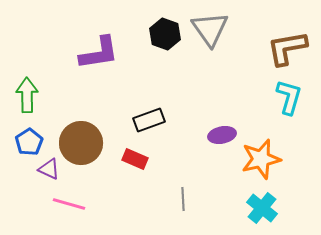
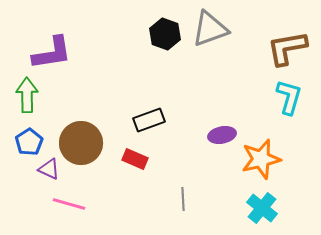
gray triangle: rotated 45 degrees clockwise
purple L-shape: moved 47 px left
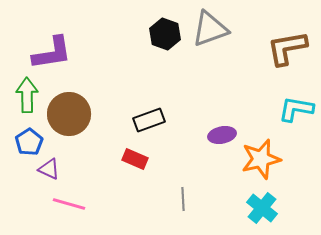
cyan L-shape: moved 7 px right, 12 px down; rotated 96 degrees counterclockwise
brown circle: moved 12 px left, 29 px up
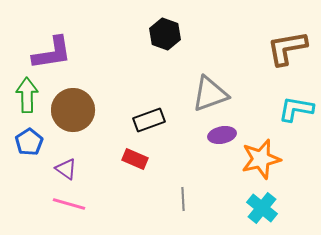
gray triangle: moved 65 px down
brown circle: moved 4 px right, 4 px up
purple triangle: moved 17 px right; rotated 10 degrees clockwise
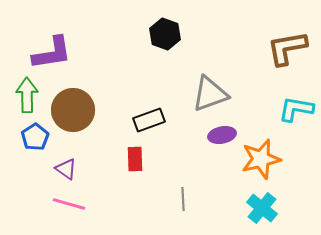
blue pentagon: moved 6 px right, 5 px up
red rectangle: rotated 65 degrees clockwise
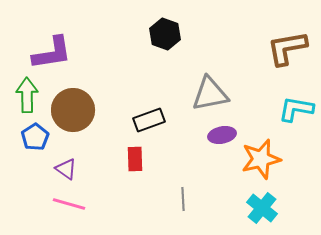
gray triangle: rotated 9 degrees clockwise
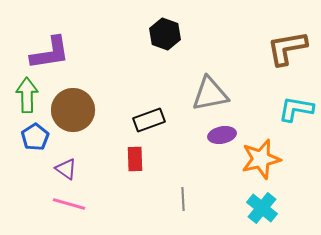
purple L-shape: moved 2 px left
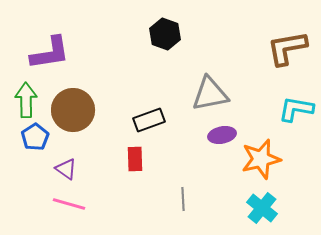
green arrow: moved 1 px left, 5 px down
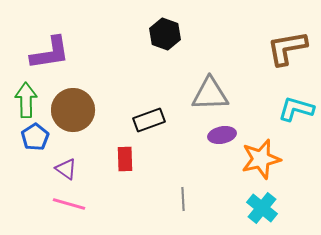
gray triangle: rotated 9 degrees clockwise
cyan L-shape: rotated 6 degrees clockwise
red rectangle: moved 10 px left
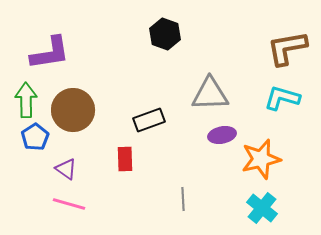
cyan L-shape: moved 14 px left, 11 px up
